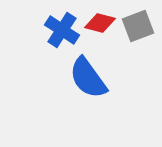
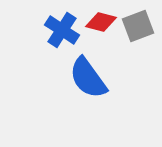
red diamond: moved 1 px right, 1 px up
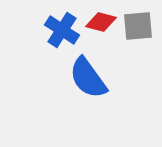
gray square: rotated 16 degrees clockwise
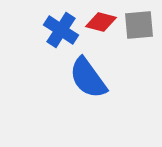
gray square: moved 1 px right, 1 px up
blue cross: moved 1 px left
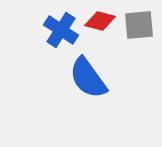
red diamond: moved 1 px left, 1 px up
